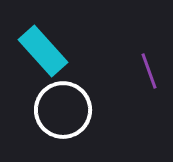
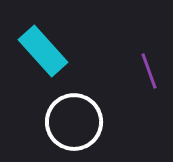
white circle: moved 11 px right, 12 px down
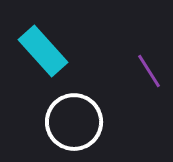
purple line: rotated 12 degrees counterclockwise
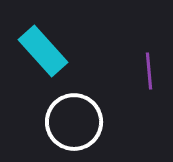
purple line: rotated 27 degrees clockwise
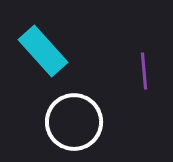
purple line: moved 5 px left
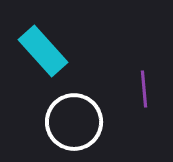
purple line: moved 18 px down
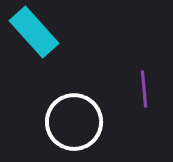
cyan rectangle: moved 9 px left, 19 px up
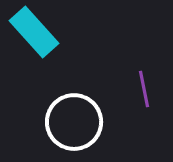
purple line: rotated 6 degrees counterclockwise
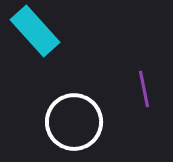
cyan rectangle: moved 1 px right, 1 px up
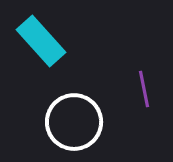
cyan rectangle: moved 6 px right, 10 px down
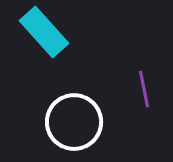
cyan rectangle: moved 3 px right, 9 px up
